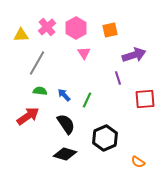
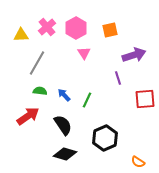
black semicircle: moved 3 px left, 1 px down
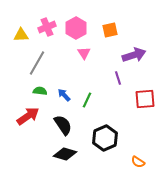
pink cross: rotated 18 degrees clockwise
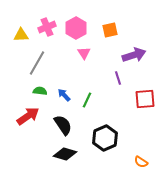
orange semicircle: moved 3 px right
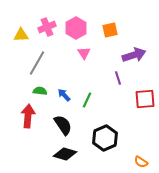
red arrow: rotated 50 degrees counterclockwise
